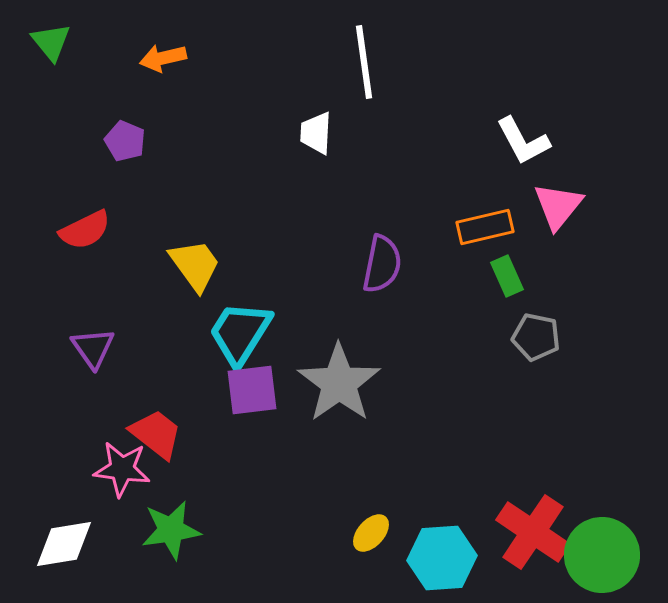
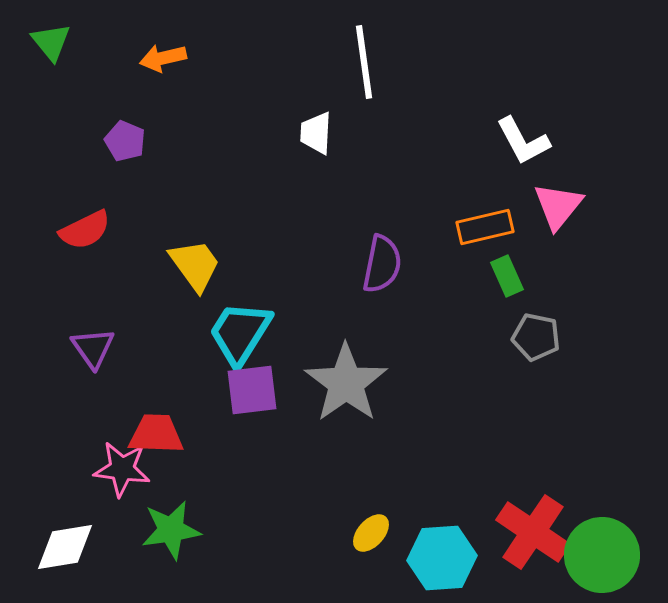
gray star: moved 7 px right
red trapezoid: rotated 36 degrees counterclockwise
white diamond: moved 1 px right, 3 px down
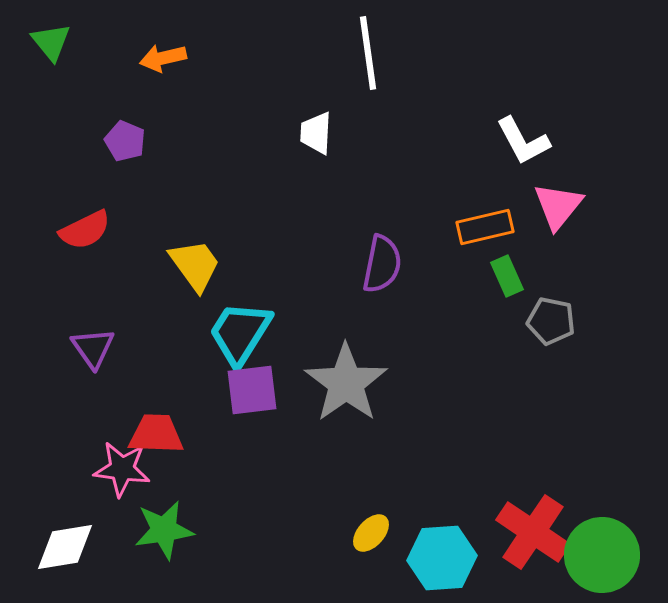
white line: moved 4 px right, 9 px up
gray pentagon: moved 15 px right, 16 px up
green star: moved 7 px left
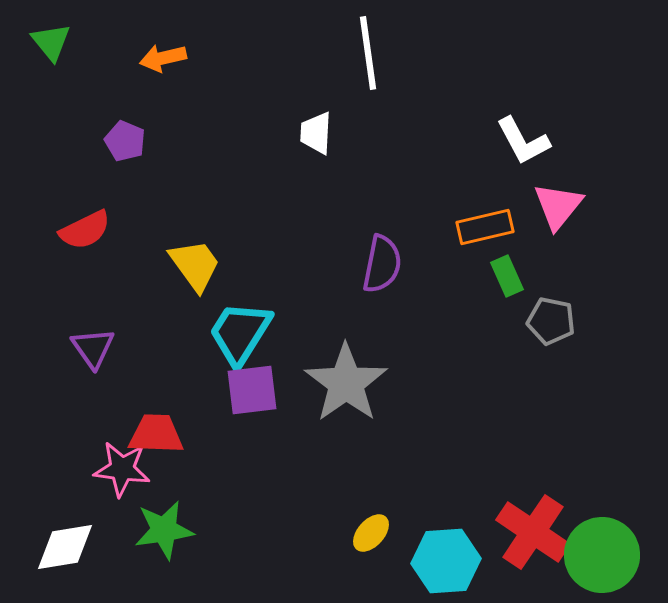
cyan hexagon: moved 4 px right, 3 px down
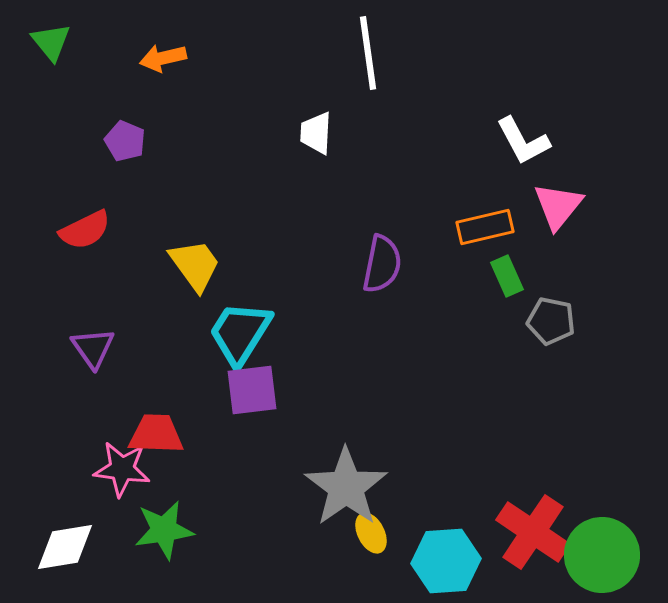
gray star: moved 104 px down
yellow ellipse: rotated 69 degrees counterclockwise
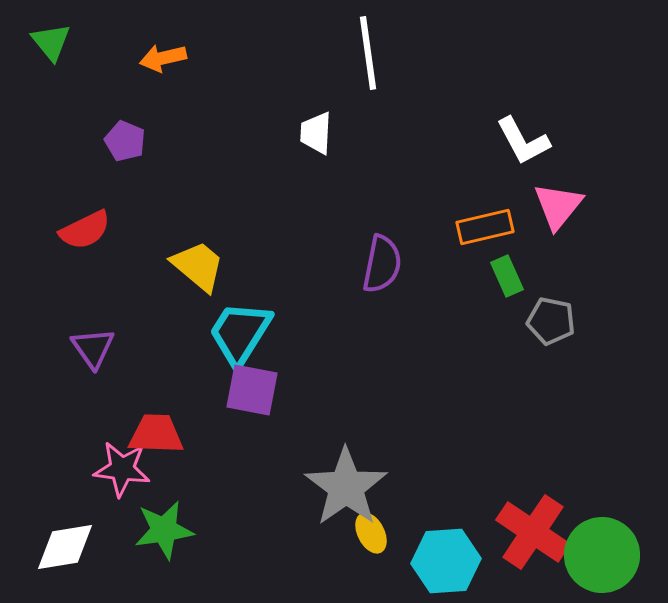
yellow trapezoid: moved 3 px right, 1 px down; rotated 14 degrees counterclockwise
purple square: rotated 18 degrees clockwise
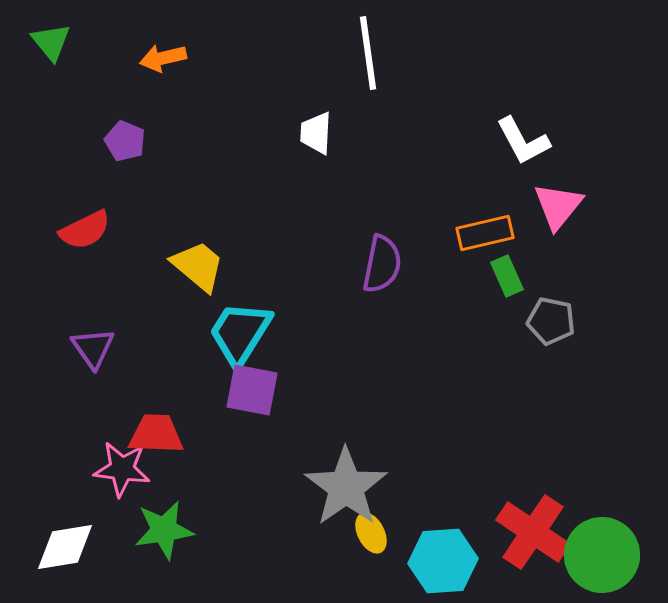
orange rectangle: moved 6 px down
cyan hexagon: moved 3 px left
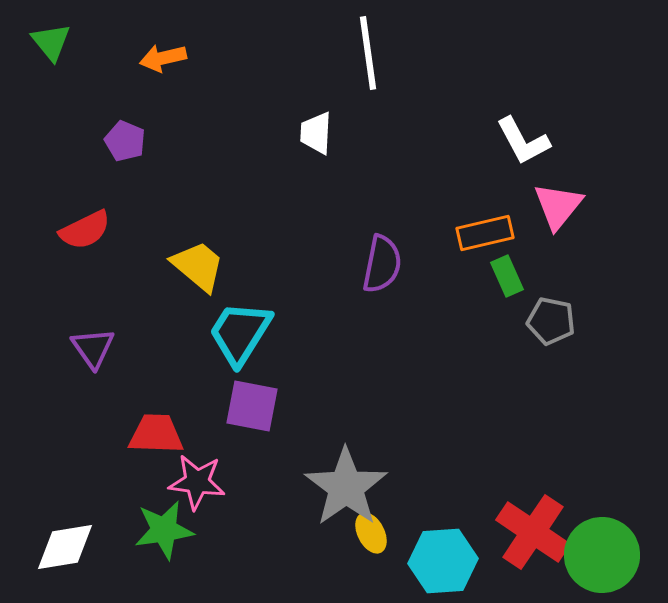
purple square: moved 16 px down
pink star: moved 75 px right, 13 px down
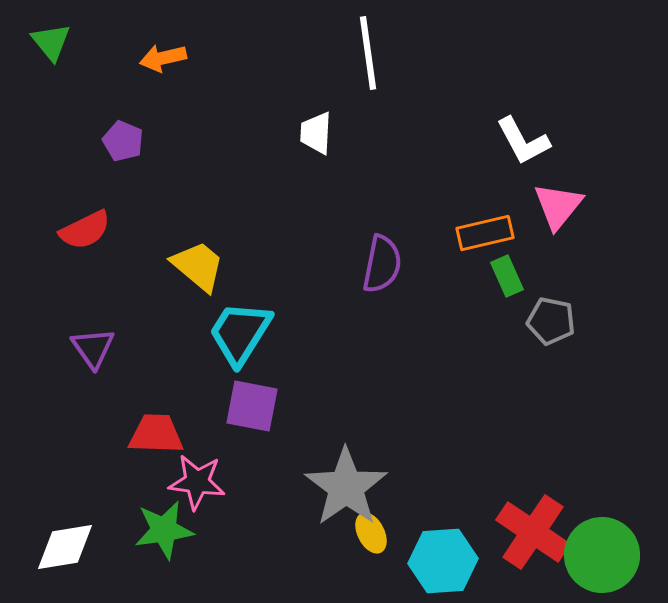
purple pentagon: moved 2 px left
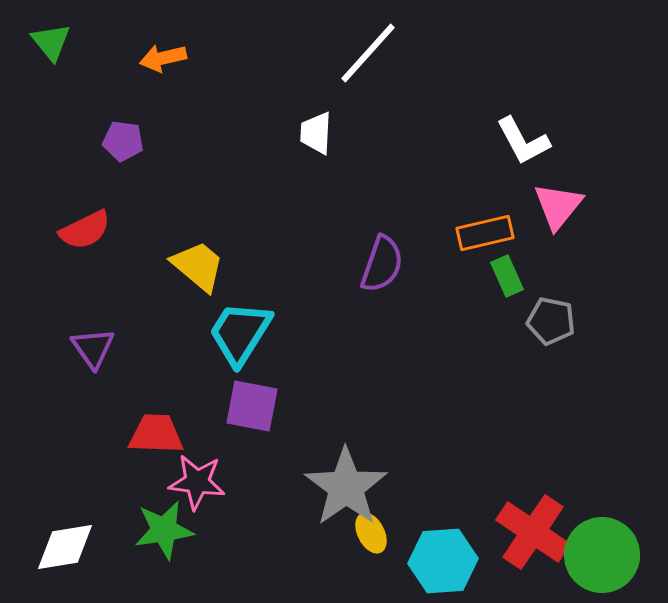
white line: rotated 50 degrees clockwise
purple pentagon: rotated 15 degrees counterclockwise
purple semicircle: rotated 8 degrees clockwise
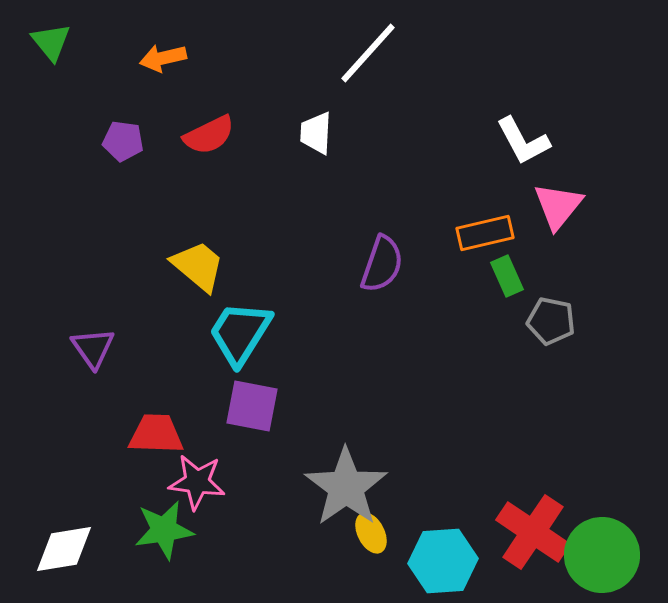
red semicircle: moved 124 px right, 95 px up
white diamond: moved 1 px left, 2 px down
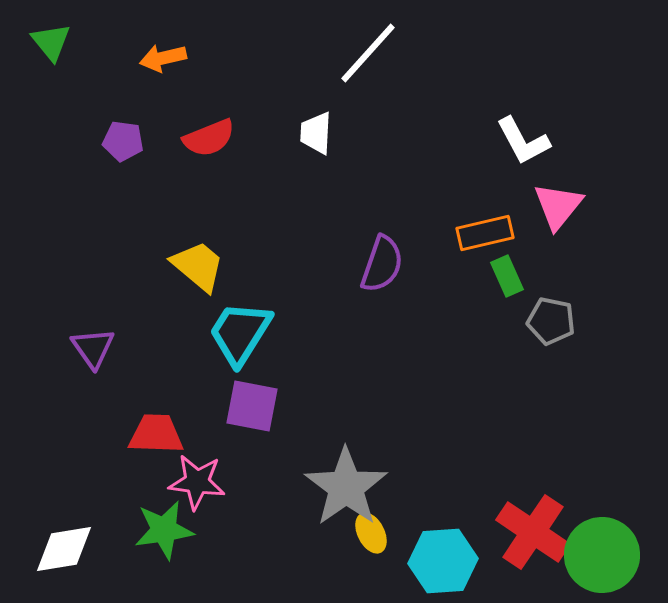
red semicircle: moved 3 px down; rotated 4 degrees clockwise
